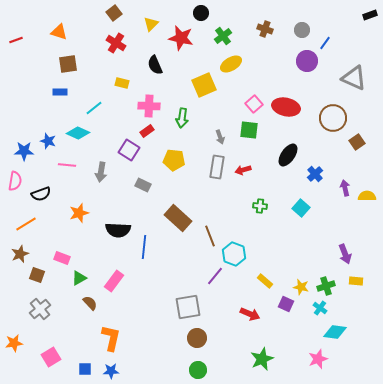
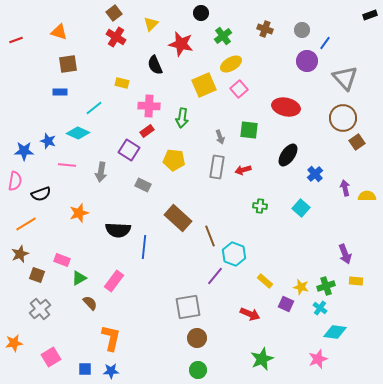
red star at (181, 38): moved 6 px down
red cross at (116, 43): moved 6 px up
gray triangle at (354, 78): moved 9 px left; rotated 24 degrees clockwise
pink square at (254, 104): moved 15 px left, 15 px up
brown circle at (333, 118): moved 10 px right
pink rectangle at (62, 258): moved 2 px down
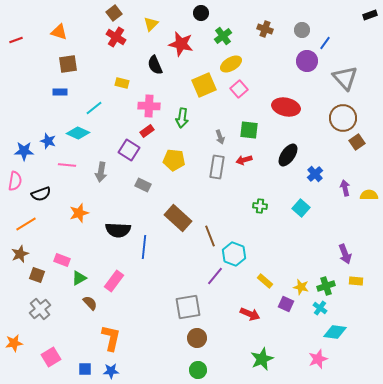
red arrow at (243, 170): moved 1 px right, 10 px up
yellow semicircle at (367, 196): moved 2 px right, 1 px up
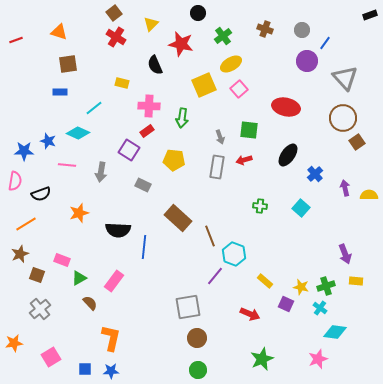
black circle at (201, 13): moved 3 px left
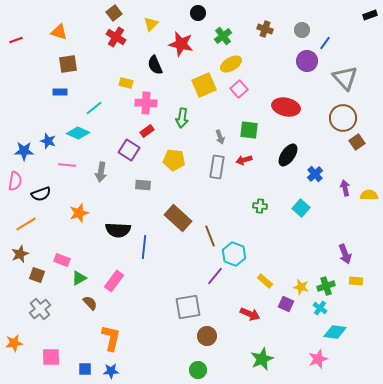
yellow rectangle at (122, 83): moved 4 px right
pink cross at (149, 106): moved 3 px left, 3 px up
gray rectangle at (143, 185): rotated 21 degrees counterclockwise
brown circle at (197, 338): moved 10 px right, 2 px up
pink square at (51, 357): rotated 30 degrees clockwise
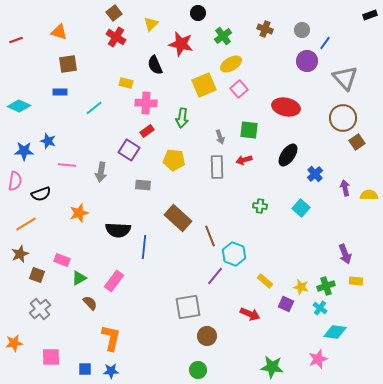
cyan diamond at (78, 133): moved 59 px left, 27 px up
gray rectangle at (217, 167): rotated 10 degrees counterclockwise
green star at (262, 359): moved 10 px right, 8 px down; rotated 30 degrees clockwise
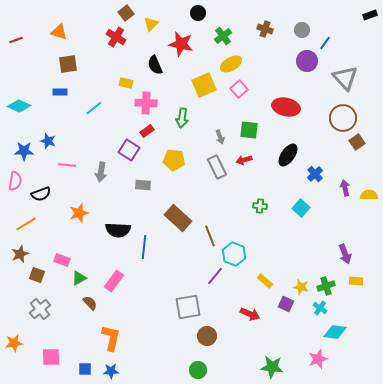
brown square at (114, 13): moved 12 px right
gray rectangle at (217, 167): rotated 25 degrees counterclockwise
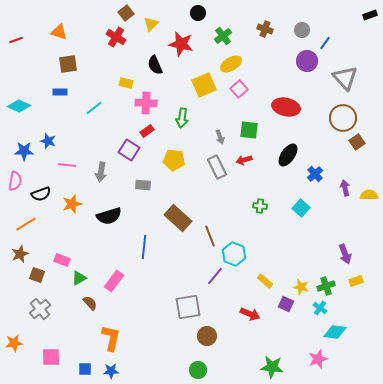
orange star at (79, 213): moved 7 px left, 9 px up
black semicircle at (118, 230): moved 9 px left, 14 px up; rotated 20 degrees counterclockwise
yellow rectangle at (356, 281): rotated 24 degrees counterclockwise
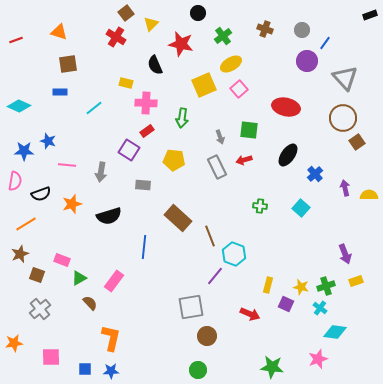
yellow rectangle at (265, 281): moved 3 px right, 4 px down; rotated 63 degrees clockwise
gray square at (188, 307): moved 3 px right
